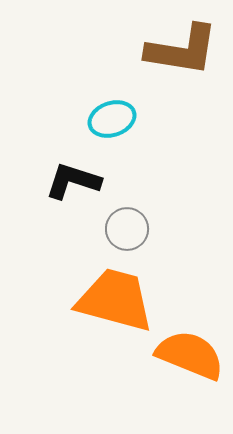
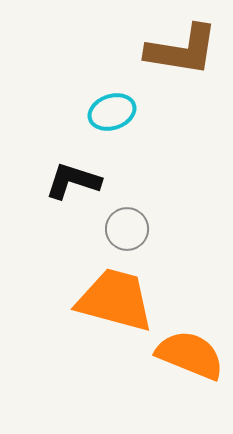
cyan ellipse: moved 7 px up
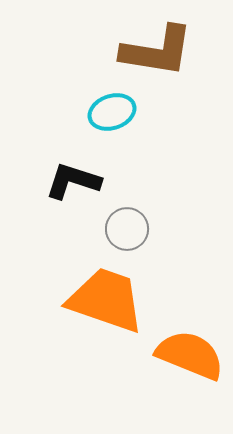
brown L-shape: moved 25 px left, 1 px down
orange trapezoid: moved 9 px left; rotated 4 degrees clockwise
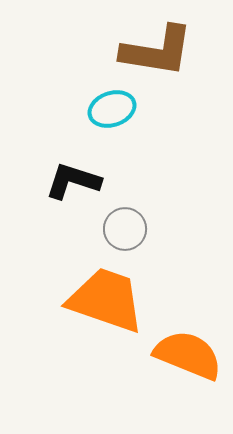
cyan ellipse: moved 3 px up
gray circle: moved 2 px left
orange semicircle: moved 2 px left
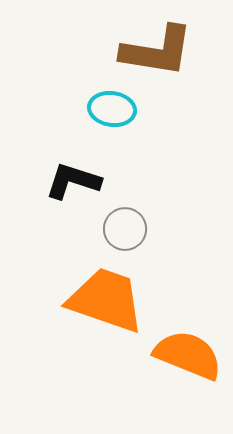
cyan ellipse: rotated 27 degrees clockwise
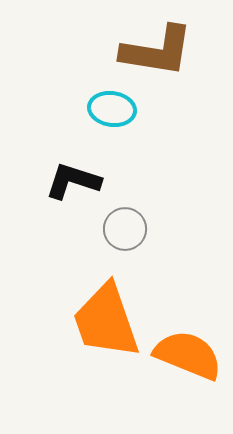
orange trapezoid: moved 21 px down; rotated 128 degrees counterclockwise
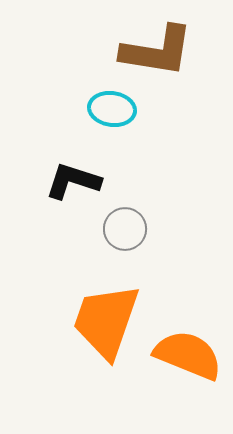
orange trapezoid: rotated 38 degrees clockwise
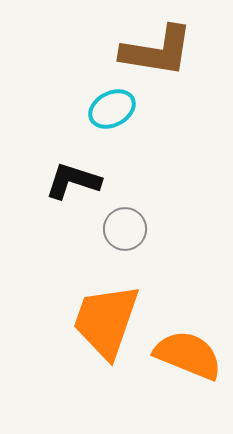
cyan ellipse: rotated 36 degrees counterclockwise
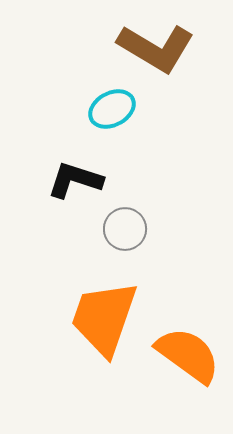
brown L-shape: moved 1 px left, 3 px up; rotated 22 degrees clockwise
black L-shape: moved 2 px right, 1 px up
orange trapezoid: moved 2 px left, 3 px up
orange semicircle: rotated 14 degrees clockwise
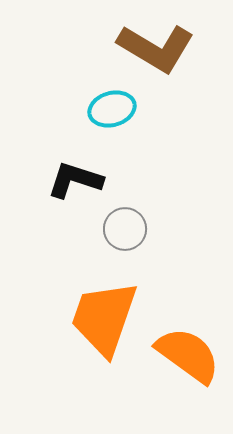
cyan ellipse: rotated 12 degrees clockwise
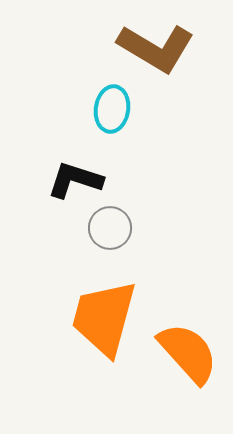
cyan ellipse: rotated 66 degrees counterclockwise
gray circle: moved 15 px left, 1 px up
orange trapezoid: rotated 4 degrees counterclockwise
orange semicircle: moved 2 px up; rotated 12 degrees clockwise
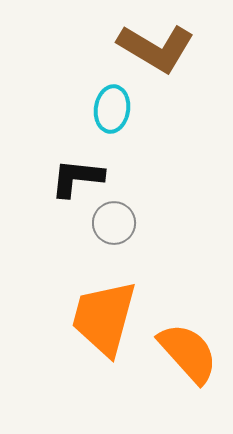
black L-shape: moved 2 px right, 2 px up; rotated 12 degrees counterclockwise
gray circle: moved 4 px right, 5 px up
